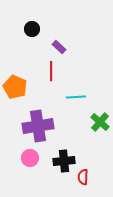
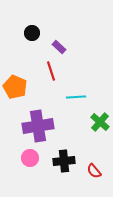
black circle: moved 4 px down
red line: rotated 18 degrees counterclockwise
red semicircle: moved 11 px right, 6 px up; rotated 42 degrees counterclockwise
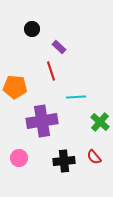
black circle: moved 4 px up
orange pentagon: rotated 20 degrees counterclockwise
purple cross: moved 4 px right, 5 px up
pink circle: moved 11 px left
red semicircle: moved 14 px up
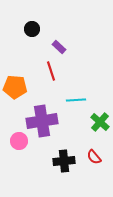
cyan line: moved 3 px down
pink circle: moved 17 px up
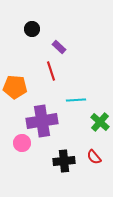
pink circle: moved 3 px right, 2 px down
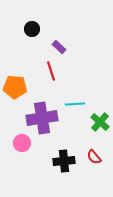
cyan line: moved 1 px left, 4 px down
purple cross: moved 3 px up
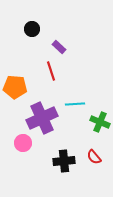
purple cross: rotated 16 degrees counterclockwise
green cross: rotated 18 degrees counterclockwise
pink circle: moved 1 px right
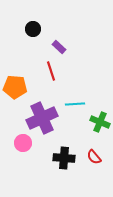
black circle: moved 1 px right
black cross: moved 3 px up; rotated 10 degrees clockwise
